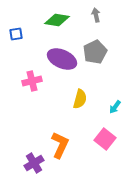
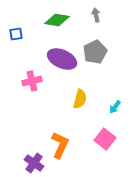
purple cross: rotated 24 degrees counterclockwise
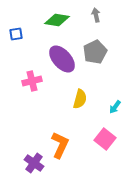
purple ellipse: rotated 24 degrees clockwise
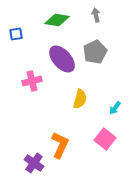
cyan arrow: moved 1 px down
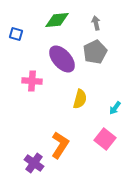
gray arrow: moved 8 px down
green diamond: rotated 15 degrees counterclockwise
blue square: rotated 24 degrees clockwise
pink cross: rotated 18 degrees clockwise
orange L-shape: rotated 8 degrees clockwise
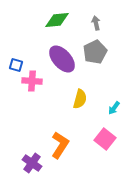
blue square: moved 31 px down
cyan arrow: moved 1 px left
purple cross: moved 2 px left
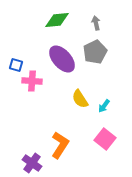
yellow semicircle: rotated 132 degrees clockwise
cyan arrow: moved 10 px left, 2 px up
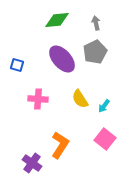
blue square: moved 1 px right
pink cross: moved 6 px right, 18 px down
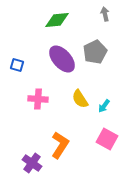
gray arrow: moved 9 px right, 9 px up
pink square: moved 2 px right; rotated 10 degrees counterclockwise
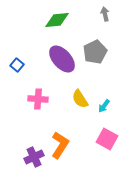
blue square: rotated 24 degrees clockwise
purple cross: moved 2 px right, 6 px up; rotated 30 degrees clockwise
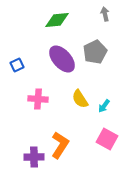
blue square: rotated 24 degrees clockwise
purple cross: rotated 24 degrees clockwise
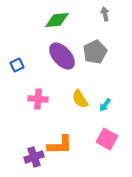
purple ellipse: moved 3 px up
cyan arrow: moved 1 px right, 1 px up
orange L-shape: rotated 56 degrees clockwise
purple cross: rotated 18 degrees counterclockwise
